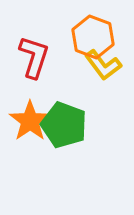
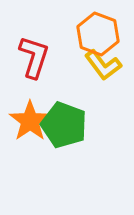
orange hexagon: moved 5 px right, 3 px up
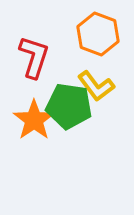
yellow L-shape: moved 7 px left, 21 px down
orange star: moved 4 px right, 1 px up
green pentagon: moved 5 px right, 19 px up; rotated 12 degrees counterclockwise
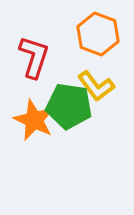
orange star: rotated 12 degrees counterclockwise
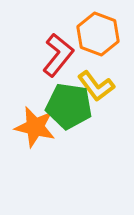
red L-shape: moved 24 px right, 2 px up; rotated 21 degrees clockwise
orange star: moved 1 px right, 7 px down; rotated 12 degrees counterclockwise
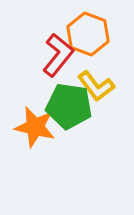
orange hexagon: moved 10 px left
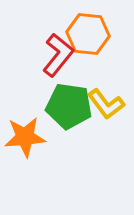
orange hexagon: rotated 15 degrees counterclockwise
yellow L-shape: moved 10 px right, 18 px down
orange star: moved 10 px left, 10 px down; rotated 18 degrees counterclockwise
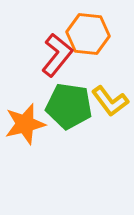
red L-shape: moved 1 px left
yellow L-shape: moved 4 px right, 3 px up
orange star: moved 13 px up; rotated 9 degrees counterclockwise
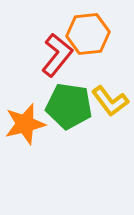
orange hexagon: rotated 12 degrees counterclockwise
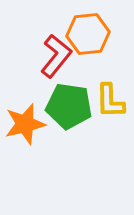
red L-shape: moved 1 px left, 1 px down
yellow L-shape: rotated 36 degrees clockwise
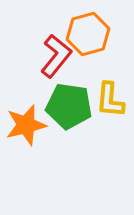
orange hexagon: rotated 9 degrees counterclockwise
yellow L-shape: moved 1 px up; rotated 6 degrees clockwise
orange star: moved 1 px right, 1 px down
